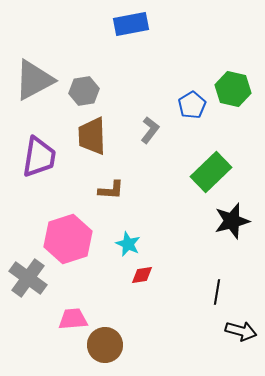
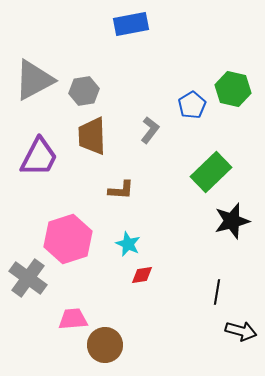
purple trapezoid: rotated 18 degrees clockwise
brown L-shape: moved 10 px right
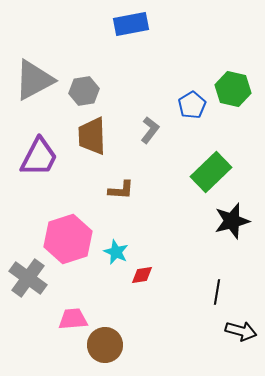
cyan star: moved 12 px left, 8 px down
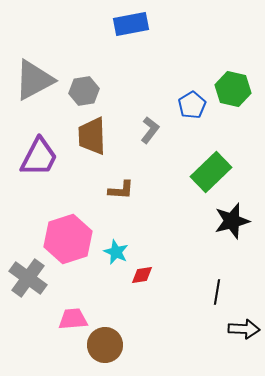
black arrow: moved 3 px right, 2 px up; rotated 12 degrees counterclockwise
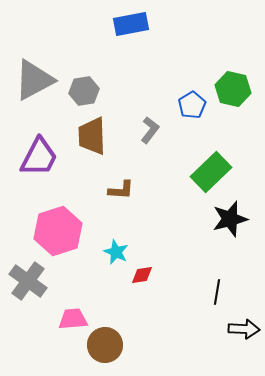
black star: moved 2 px left, 2 px up
pink hexagon: moved 10 px left, 8 px up
gray cross: moved 3 px down
